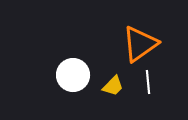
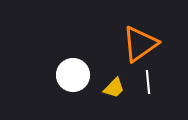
yellow trapezoid: moved 1 px right, 2 px down
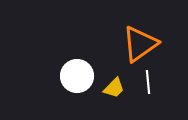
white circle: moved 4 px right, 1 px down
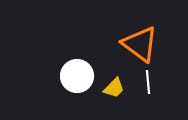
orange triangle: rotated 48 degrees counterclockwise
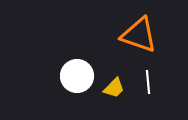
orange triangle: moved 1 px left, 9 px up; rotated 18 degrees counterclockwise
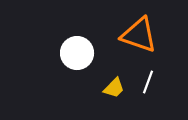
white circle: moved 23 px up
white line: rotated 25 degrees clockwise
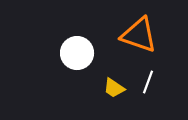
yellow trapezoid: rotated 80 degrees clockwise
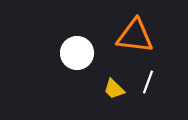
orange triangle: moved 4 px left, 1 px down; rotated 12 degrees counterclockwise
yellow trapezoid: moved 1 px down; rotated 10 degrees clockwise
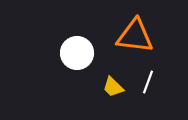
yellow trapezoid: moved 1 px left, 2 px up
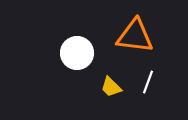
yellow trapezoid: moved 2 px left
